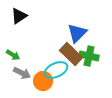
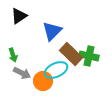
blue triangle: moved 25 px left, 2 px up
green arrow: rotated 40 degrees clockwise
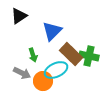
green arrow: moved 20 px right
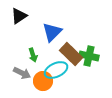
blue triangle: moved 1 px down
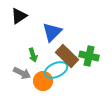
brown rectangle: moved 4 px left, 2 px down
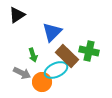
black triangle: moved 2 px left, 1 px up
green cross: moved 5 px up
orange circle: moved 1 px left, 1 px down
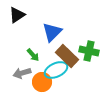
green arrow: rotated 24 degrees counterclockwise
gray arrow: rotated 138 degrees clockwise
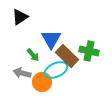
black triangle: moved 3 px right, 2 px down
blue triangle: moved 1 px left, 7 px down; rotated 15 degrees counterclockwise
gray arrow: rotated 30 degrees clockwise
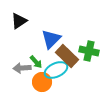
black triangle: moved 1 px left, 4 px down
blue triangle: rotated 15 degrees clockwise
green arrow: moved 3 px right, 7 px down
gray arrow: moved 5 px up; rotated 18 degrees counterclockwise
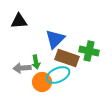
black triangle: rotated 30 degrees clockwise
blue triangle: moved 4 px right
brown rectangle: moved 2 px down; rotated 25 degrees counterclockwise
green arrow: rotated 32 degrees clockwise
cyan ellipse: moved 2 px right, 5 px down
